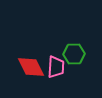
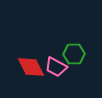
pink trapezoid: rotated 115 degrees clockwise
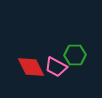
green hexagon: moved 1 px right, 1 px down
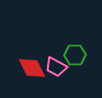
red diamond: moved 1 px right, 1 px down
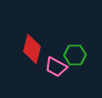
red diamond: moved 19 px up; rotated 40 degrees clockwise
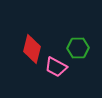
green hexagon: moved 3 px right, 7 px up
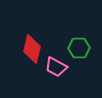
green hexagon: moved 1 px right
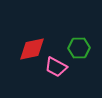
red diamond: rotated 64 degrees clockwise
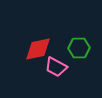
red diamond: moved 6 px right
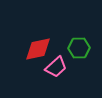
pink trapezoid: rotated 70 degrees counterclockwise
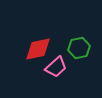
green hexagon: rotated 10 degrees counterclockwise
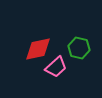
green hexagon: rotated 25 degrees clockwise
